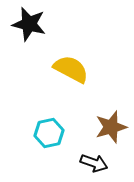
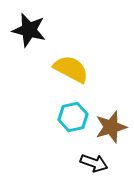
black star: moved 6 px down
cyan hexagon: moved 24 px right, 16 px up
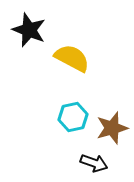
black star: rotated 8 degrees clockwise
yellow semicircle: moved 1 px right, 11 px up
brown star: moved 1 px right, 1 px down
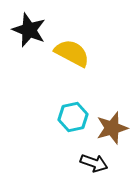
yellow semicircle: moved 5 px up
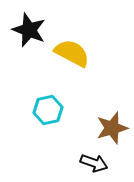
cyan hexagon: moved 25 px left, 7 px up
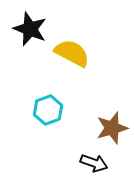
black star: moved 1 px right, 1 px up
cyan hexagon: rotated 8 degrees counterclockwise
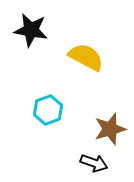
black star: moved 1 px right, 1 px down; rotated 12 degrees counterclockwise
yellow semicircle: moved 14 px right, 4 px down
brown star: moved 2 px left, 1 px down
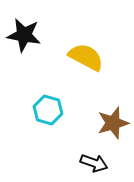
black star: moved 7 px left, 5 px down
cyan hexagon: rotated 24 degrees counterclockwise
brown star: moved 3 px right, 6 px up
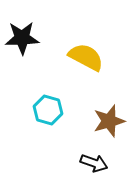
black star: moved 2 px left, 3 px down; rotated 12 degrees counterclockwise
brown star: moved 4 px left, 2 px up
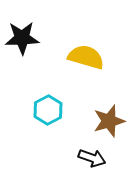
yellow semicircle: rotated 12 degrees counterclockwise
cyan hexagon: rotated 16 degrees clockwise
black arrow: moved 2 px left, 5 px up
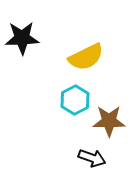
yellow semicircle: rotated 138 degrees clockwise
cyan hexagon: moved 27 px right, 10 px up
brown star: rotated 16 degrees clockwise
